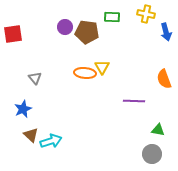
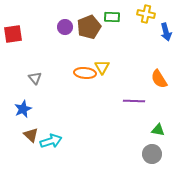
brown pentagon: moved 2 px right, 5 px up; rotated 30 degrees counterclockwise
orange semicircle: moved 5 px left; rotated 12 degrees counterclockwise
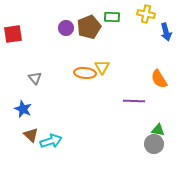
purple circle: moved 1 px right, 1 px down
blue star: rotated 24 degrees counterclockwise
gray circle: moved 2 px right, 10 px up
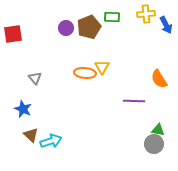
yellow cross: rotated 18 degrees counterclockwise
blue arrow: moved 7 px up; rotated 12 degrees counterclockwise
